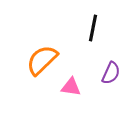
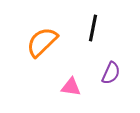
orange semicircle: moved 18 px up
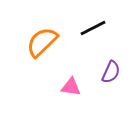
black line: rotated 52 degrees clockwise
purple semicircle: moved 1 px up
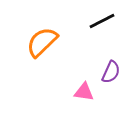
black line: moved 9 px right, 7 px up
pink triangle: moved 13 px right, 5 px down
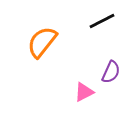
orange semicircle: rotated 8 degrees counterclockwise
pink triangle: rotated 35 degrees counterclockwise
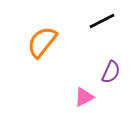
pink triangle: moved 5 px down
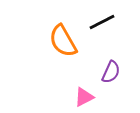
black line: moved 1 px down
orange semicircle: moved 21 px right, 1 px up; rotated 68 degrees counterclockwise
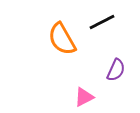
orange semicircle: moved 1 px left, 2 px up
purple semicircle: moved 5 px right, 2 px up
